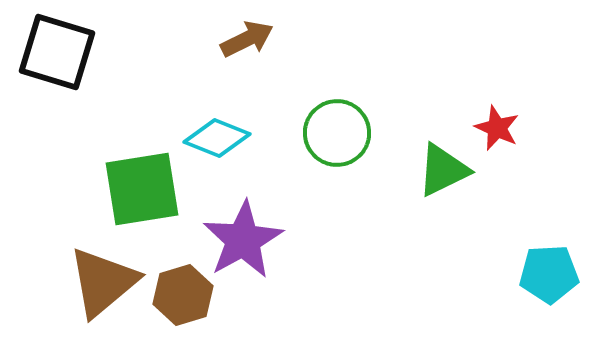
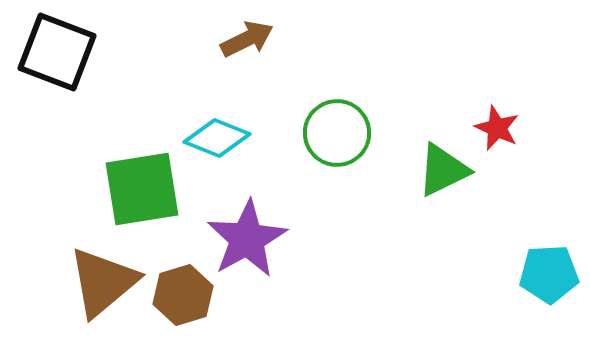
black square: rotated 4 degrees clockwise
purple star: moved 4 px right, 1 px up
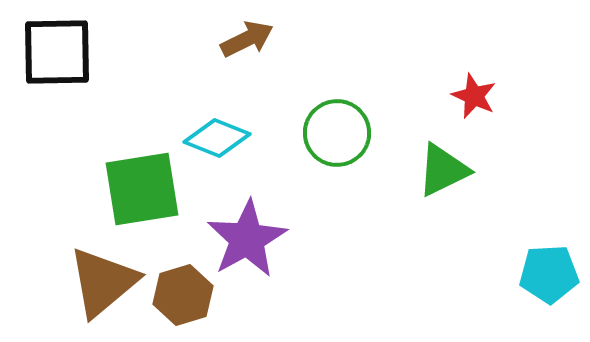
black square: rotated 22 degrees counterclockwise
red star: moved 23 px left, 32 px up
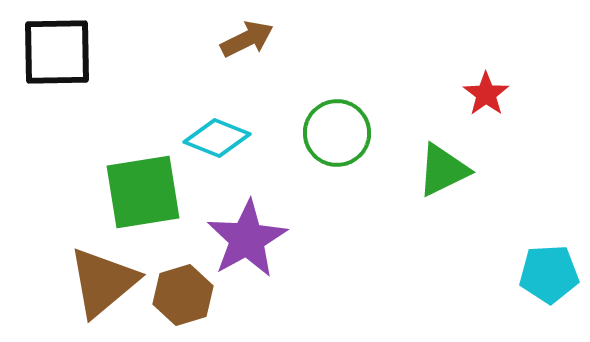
red star: moved 12 px right, 2 px up; rotated 12 degrees clockwise
green square: moved 1 px right, 3 px down
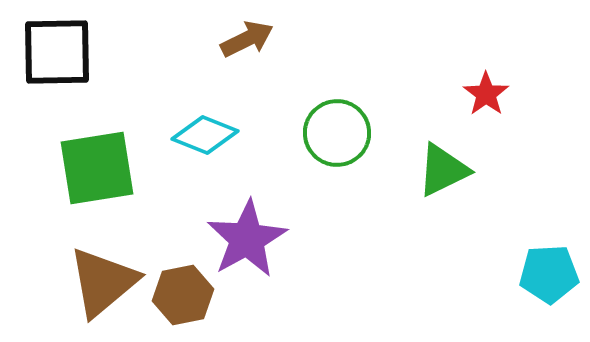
cyan diamond: moved 12 px left, 3 px up
green square: moved 46 px left, 24 px up
brown hexagon: rotated 6 degrees clockwise
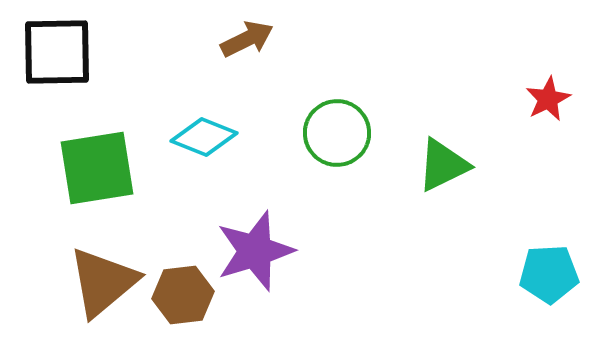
red star: moved 62 px right, 5 px down; rotated 9 degrees clockwise
cyan diamond: moved 1 px left, 2 px down
green triangle: moved 5 px up
purple star: moved 8 px right, 12 px down; rotated 12 degrees clockwise
brown hexagon: rotated 4 degrees clockwise
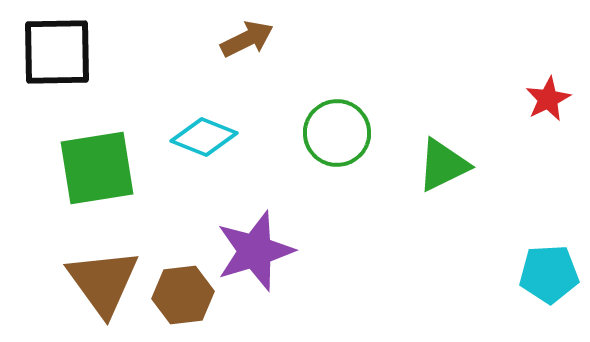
brown triangle: rotated 26 degrees counterclockwise
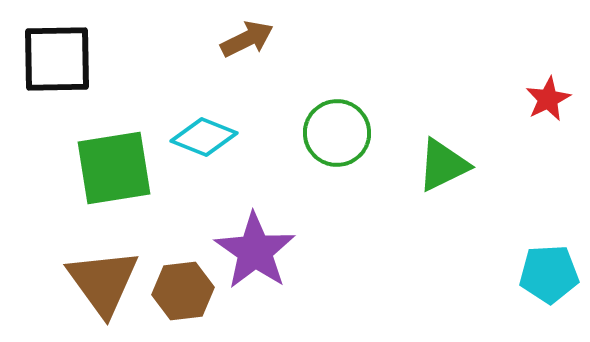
black square: moved 7 px down
green square: moved 17 px right
purple star: rotated 20 degrees counterclockwise
brown hexagon: moved 4 px up
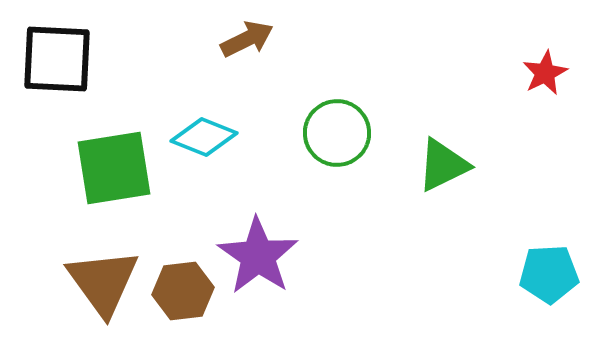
black square: rotated 4 degrees clockwise
red star: moved 3 px left, 26 px up
purple star: moved 3 px right, 5 px down
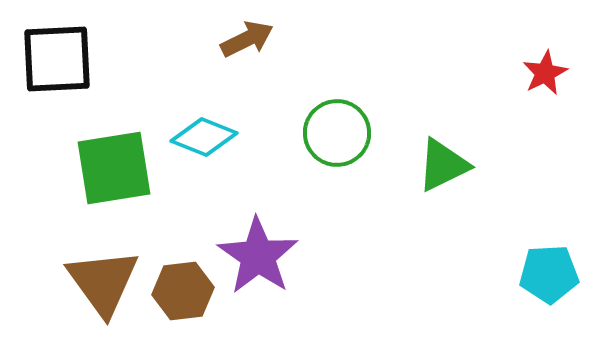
black square: rotated 6 degrees counterclockwise
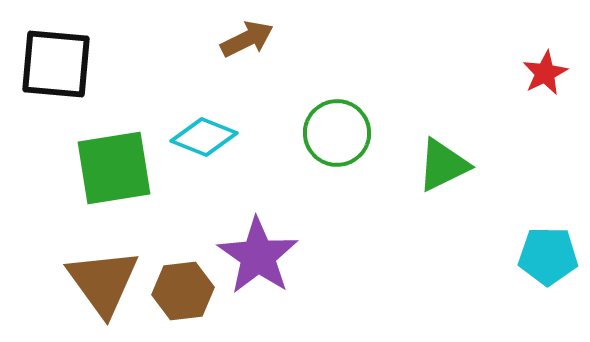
black square: moved 1 px left, 5 px down; rotated 8 degrees clockwise
cyan pentagon: moved 1 px left, 18 px up; rotated 4 degrees clockwise
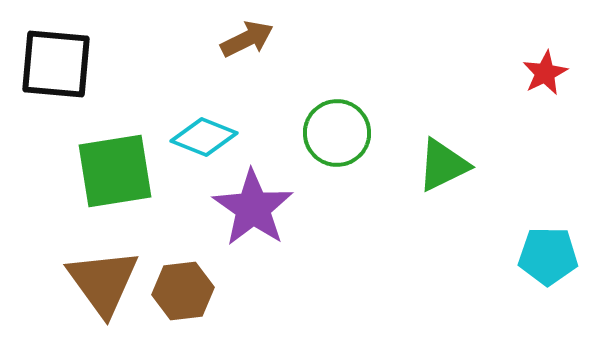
green square: moved 1 px right, 3 px down
purple star: moved 5 px left, 48 px up
